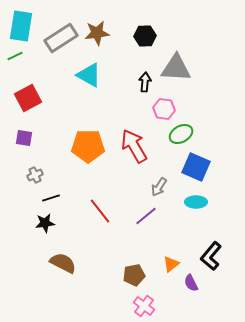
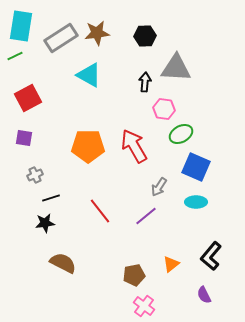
purple semicircle: moved 13 px right, 12 px down
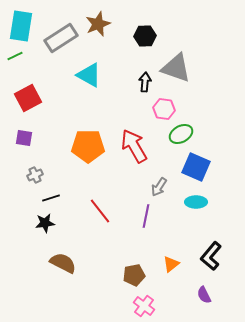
brown star: moved 1 px right, 9 px up; rotated 15 degrees counterclockwise
gray triangle: rotated 16 degrees clockwise
purple line: rotated 40 degrees counterclockwise
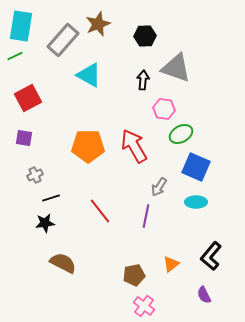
gray rectangle: moved 2 px right, 2 px down; rotated 16 degrees counterclockwise
black arrow: moved 2 px left, 2 px up
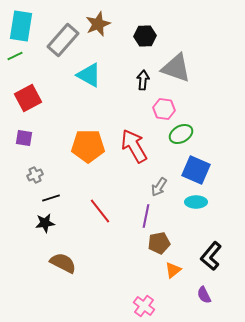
blue square: moved 3 px down
orange triangle: moved 2 px right, 6 px down
brown pentagon: moved 25 px right, 32 px up
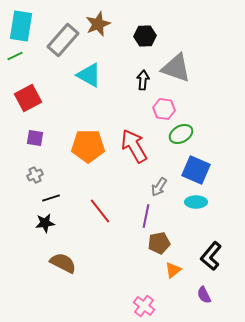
purple square: moved 11 px right
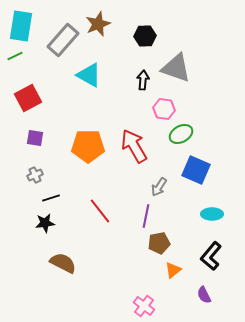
cyan ellipse: moved 16 px right, 12 px down
